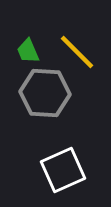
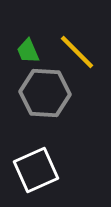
white square: moved 27 px left
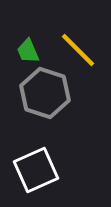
yellow line: moved 1 px right, 2 px up
gray hexagon: rotated 15 degrees clockwise
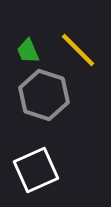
gray hexagon: moved 1 px left, 2 px down
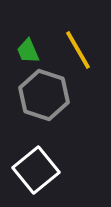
yellow line: rotated 15 degrees clockwise
white square: rotated 15 degrees counterclockwise
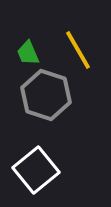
green trapezoid: moved 2 px down
gray hexagon: moved 2 px right
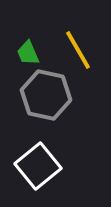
gray hexagon: rotated 6 degrees counterclockwise
white square: moved 2 px right, 4 px up
